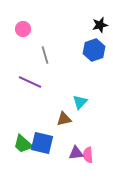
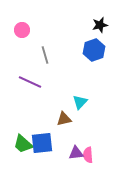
pink circle: moved 1 px left, 1 px down
blue square: rotated 20 degrees counterclockwise
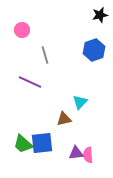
black star: moved 10 px up
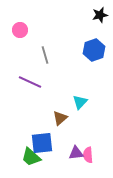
pink circle: moved 2 px left
brown triangle: moved 4 px left, 1 px up; rotated 28 degrees counterclockwise
green trapezoid: moved 8 px right, 13 px down
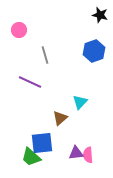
black star: rotated 28 degrees clockwise
pink circle: moved 1 px left
blue hexagon: moved 1 px down
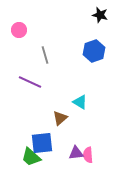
cyan triangle: rotated 42 degrees counterclockwise
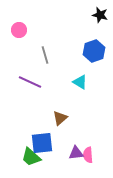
cyan triangle: moved 20 px up
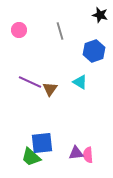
gray line: moved 15 px right, 24 px up
brown triangle: moved 10 px left, 29 px up; rotated 14 degrees counterclockwise
